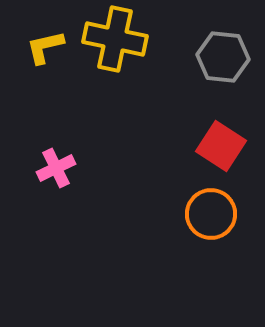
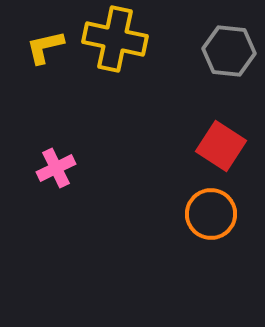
gray hexagon: moved 6 px right, 6 px up
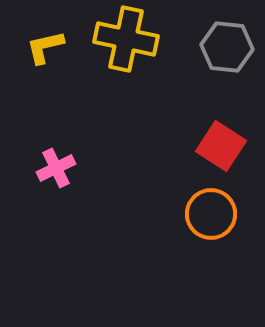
yellow cross: moved 11 px right
gray hexagon: moved 2 px left, 4 px up
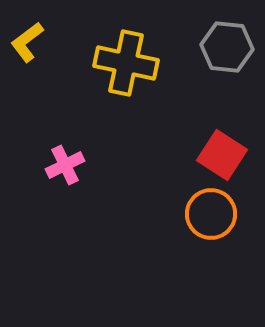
yellow cross: moved 24 px down
yellow L-shape: moved 18 px left, 5 px up; rotated 24 degrees counterclockwise
red square: moved 1 px right, 9 px down
pink cross: moved 9 px right, 3 px up
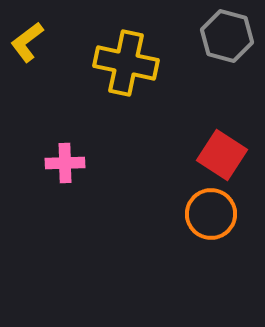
gray hexagon: moved 11 px up; rotated 9 degrees clockwise
pink cross: moved 2 px up; rotated 24 degrees clockwise
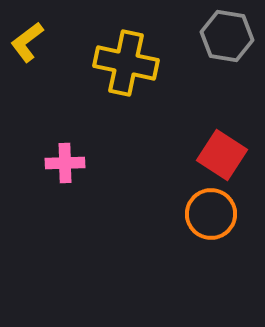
gray hexagon: rotated 6 degrees counterclockwise
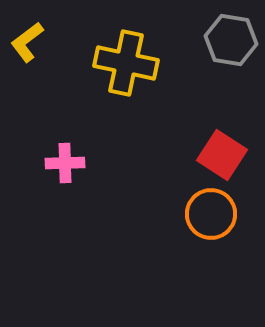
gray hexagon: moved 4 px right, 4 px down
